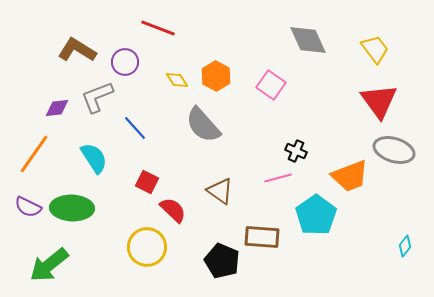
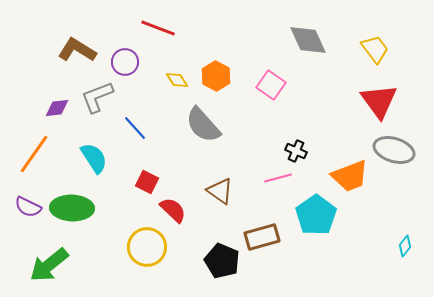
brown rectangle: rotated 20 degrees counterclockwise
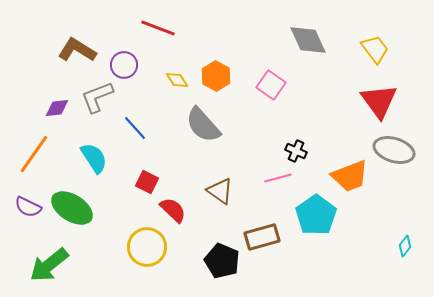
purple circle: moved 1 px left, 3 px down
green ellipse: rotated 30 degrees clockwise
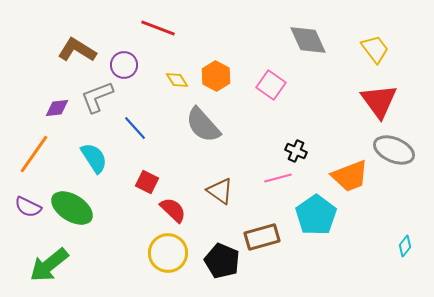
gray ellipse: rotated 6 degrees clockwise
yellow circle: moved 21 px right, 6 px down
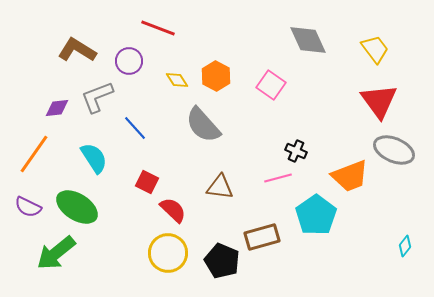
purple circle: moved 5 px right, 4 px up
brown triangle: moved 4 px up; rotated 28 degrees counterclockwise
green ellipse: moved 5 px right, 1 px up
green arrow: moved 7 px right, 12 px up
